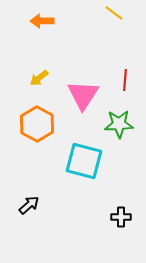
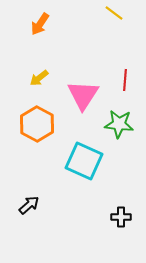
orange arrow: moved 2 px left, 3 px down; rotated 55 degrees counterclockwise
green star: rotated 8 degrees clockwise
cyan square: rotated 9 degrees clockwise
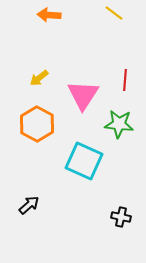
orange arrow: moved 9 px right, 9 px up; rotated 60 degrees clockwise
black cross: rotated 12 degrees clockwise
